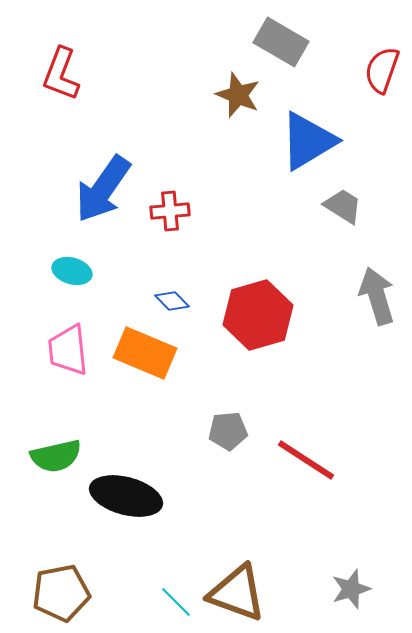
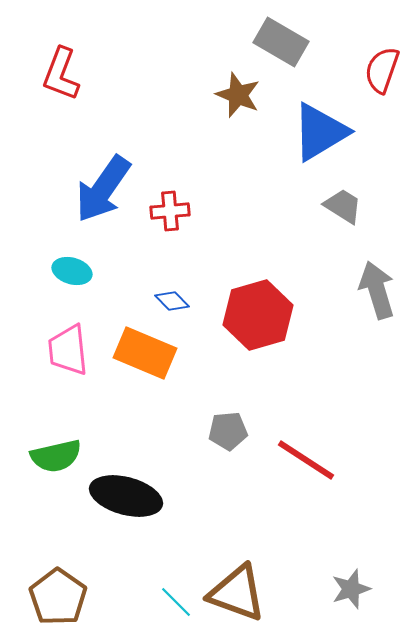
blue triangle: moved 12 px right, 9 px up
gray arrow: moved 6 px up
brown pentagon: moved 3 px left, 4 px down; rotated 26 degrees counterclockwise
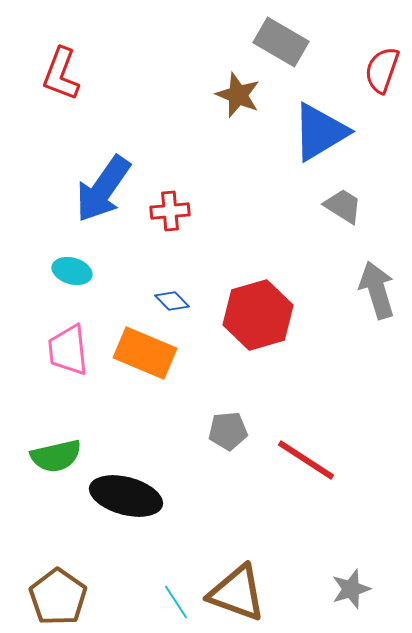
cyan line: rotated 12 degrees clockwise
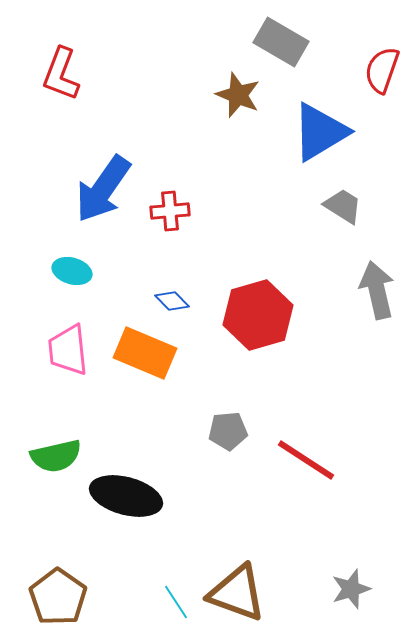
gray arrow: rotated 4 degrees clockwise
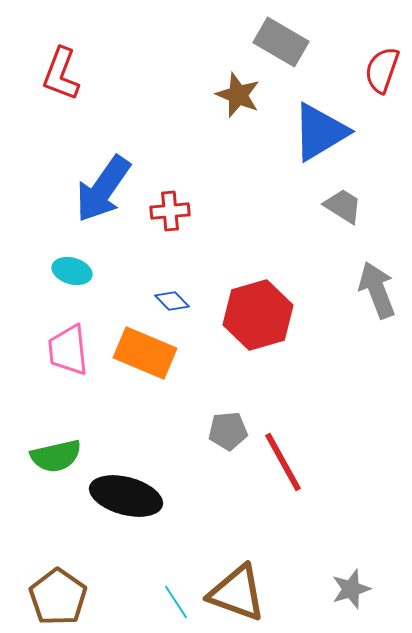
gray arrow: rotated 8 degrees counterclockwise
red line: moved 23 px left, 2 px down; rotated 28 degrees clockwise
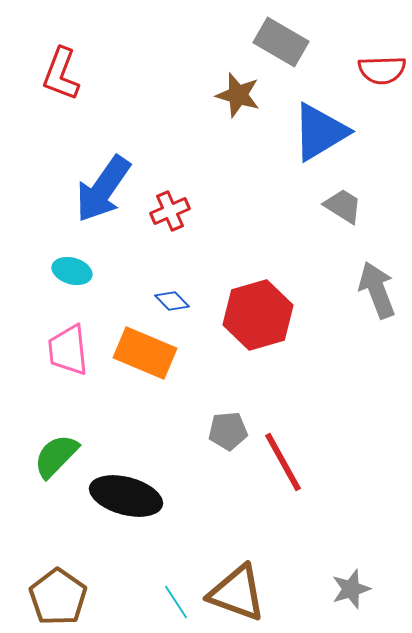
red semicircle: rotated 111 degrees counterclockwise
brown star: rotated 6 degrees counterclockwise
red cross: rotated 18 degrees counterclockwise
green semicircle: rotated 147 degrees clockwise
